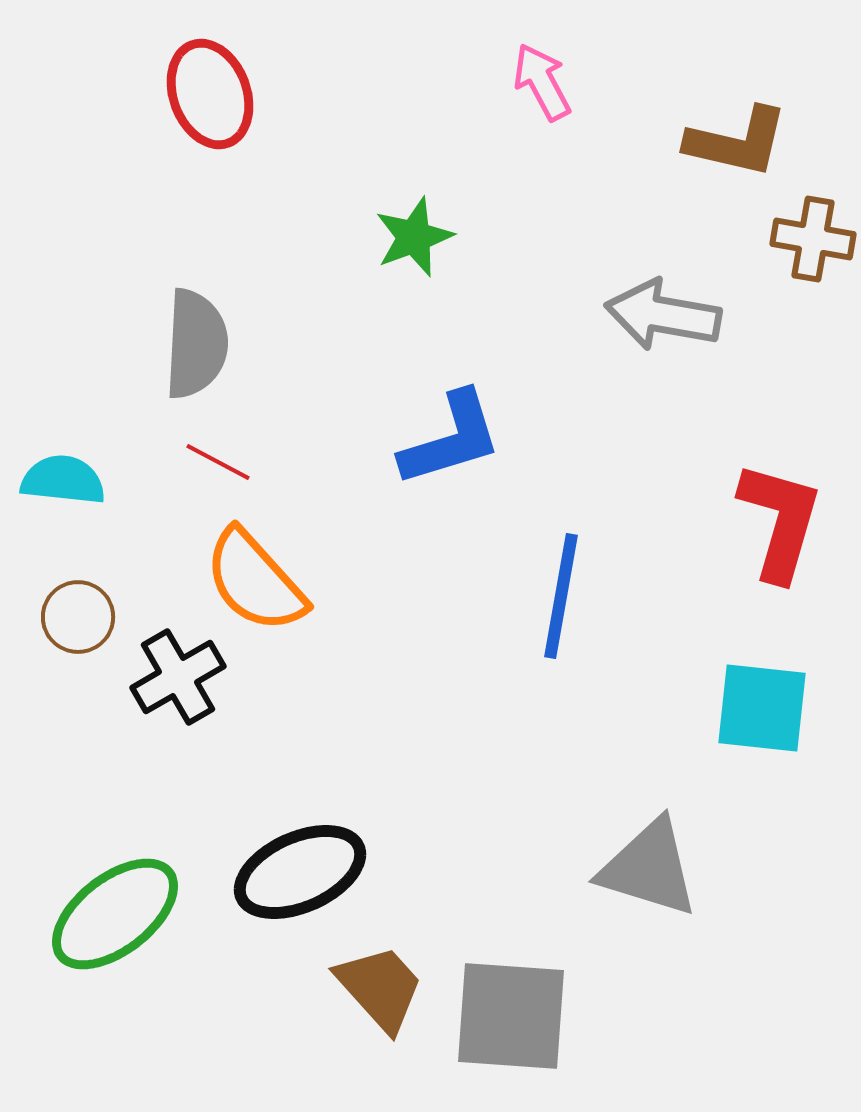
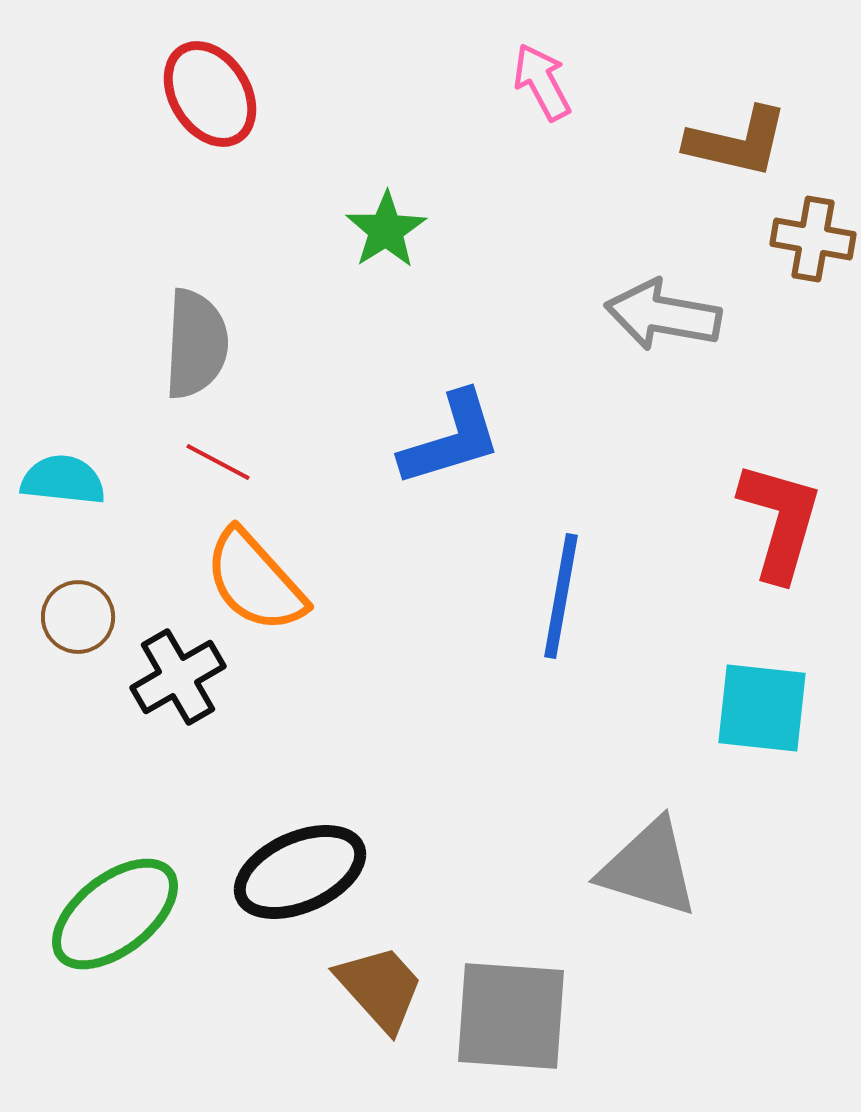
red ellipse: rotated 12 degrees counterclockwise
green star: moved 28 px left, 7 px up; rotated 12 degrees counterclockwise
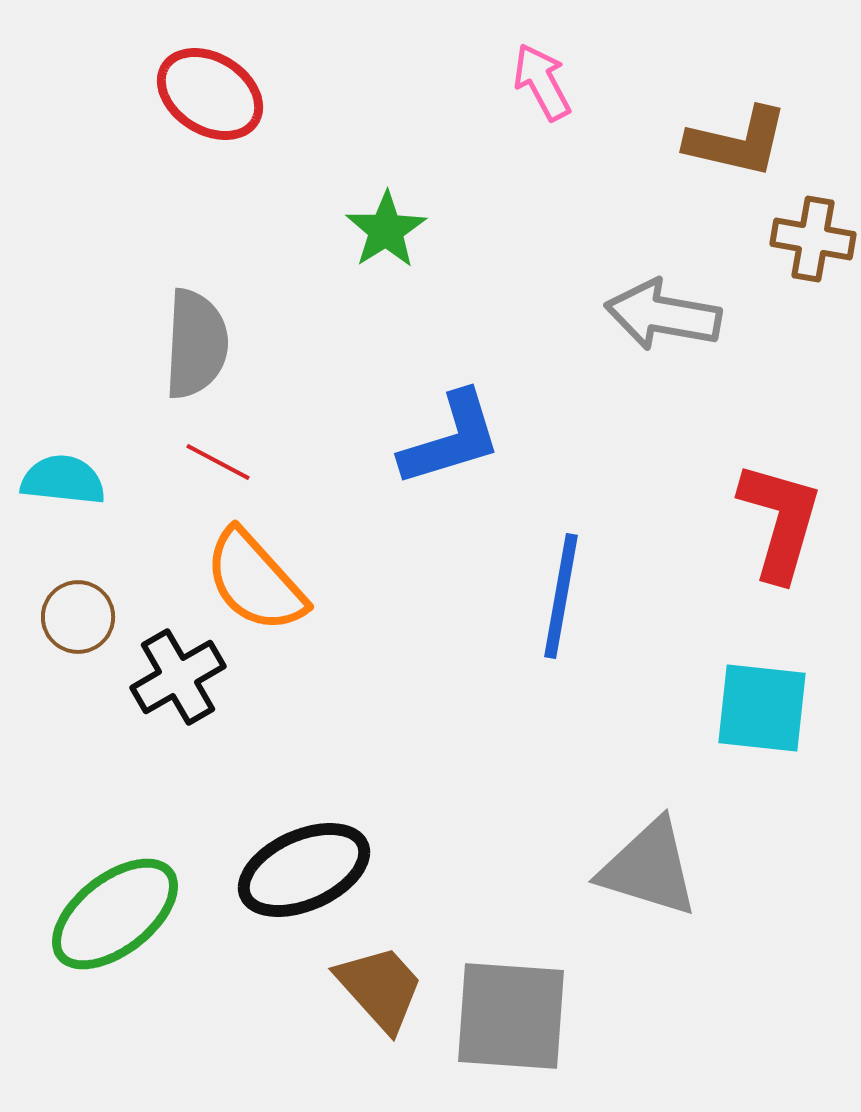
red ellipse: rotated 26 degrees counterclockwise
black ellipse: moved 4 px right, 2 px up
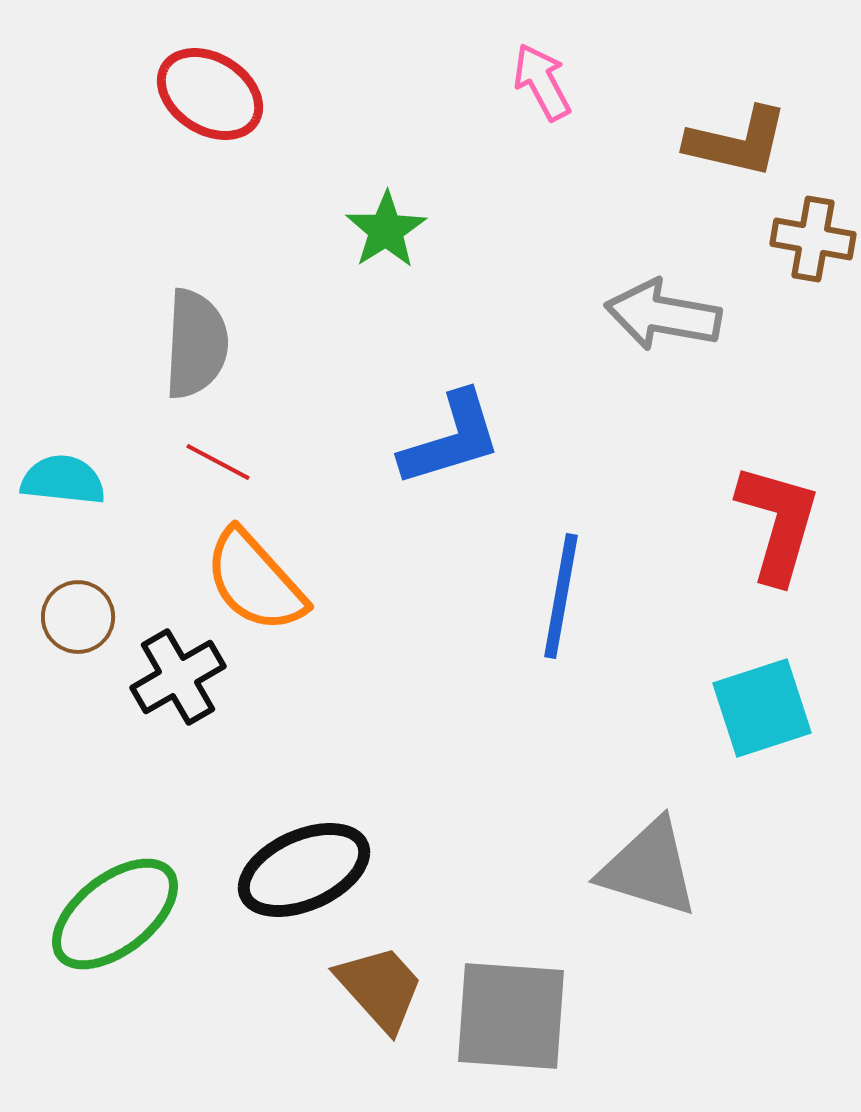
red L-shape: moved 2 px left, 2 px down
cyan square: rotated 24 degrees counterclockwise
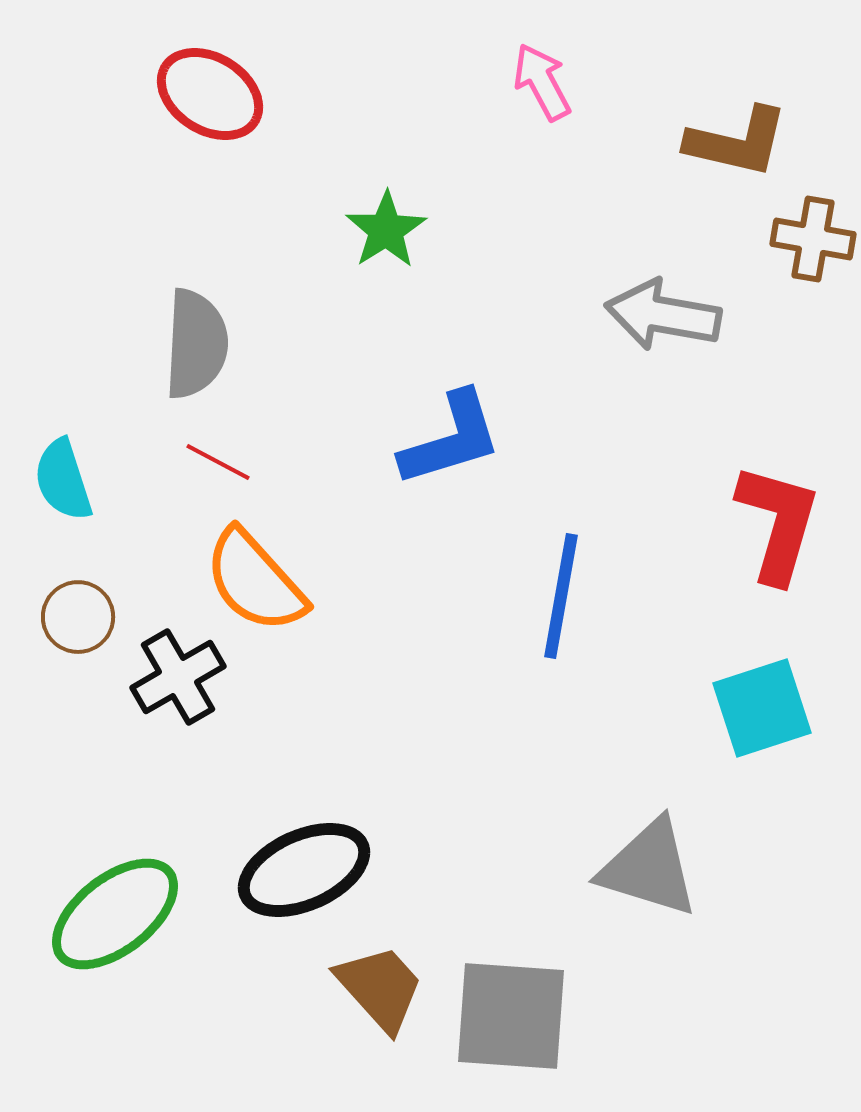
cyan semicircle: rotated 114 degrees counterclockwise
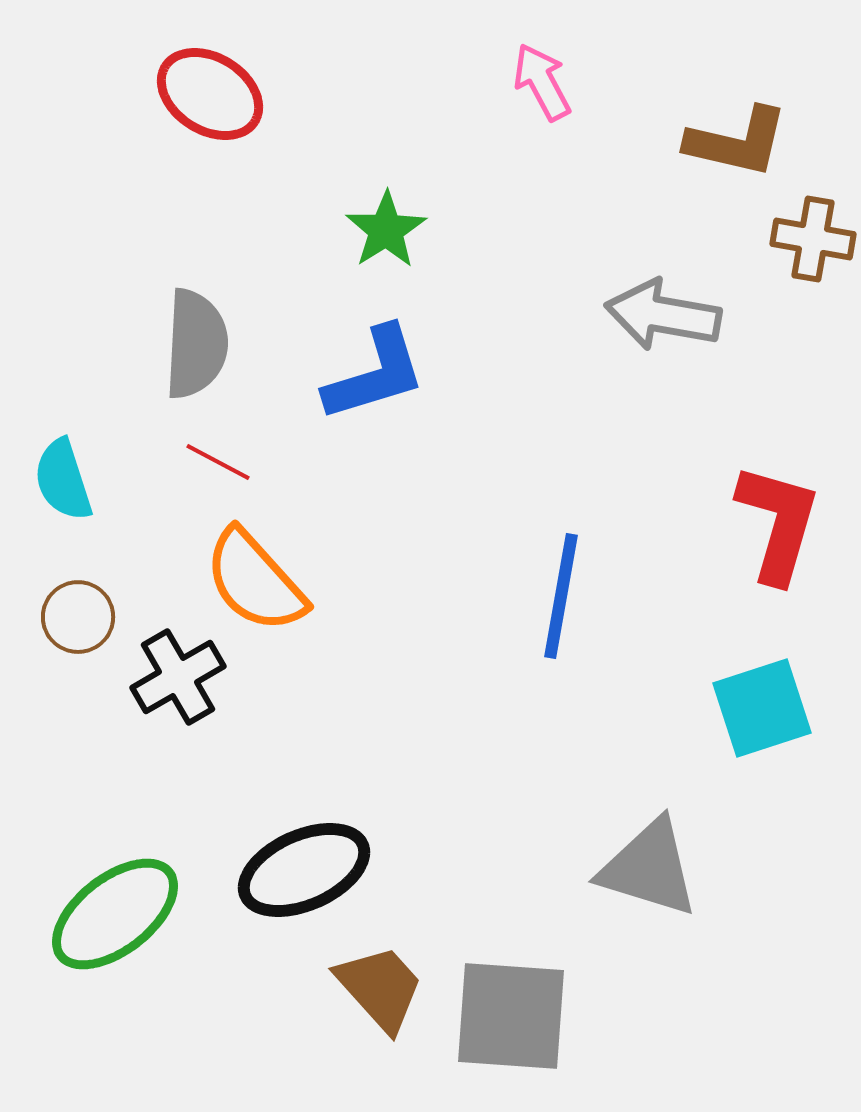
blue L-shape: moved 76 px left, 65 px up
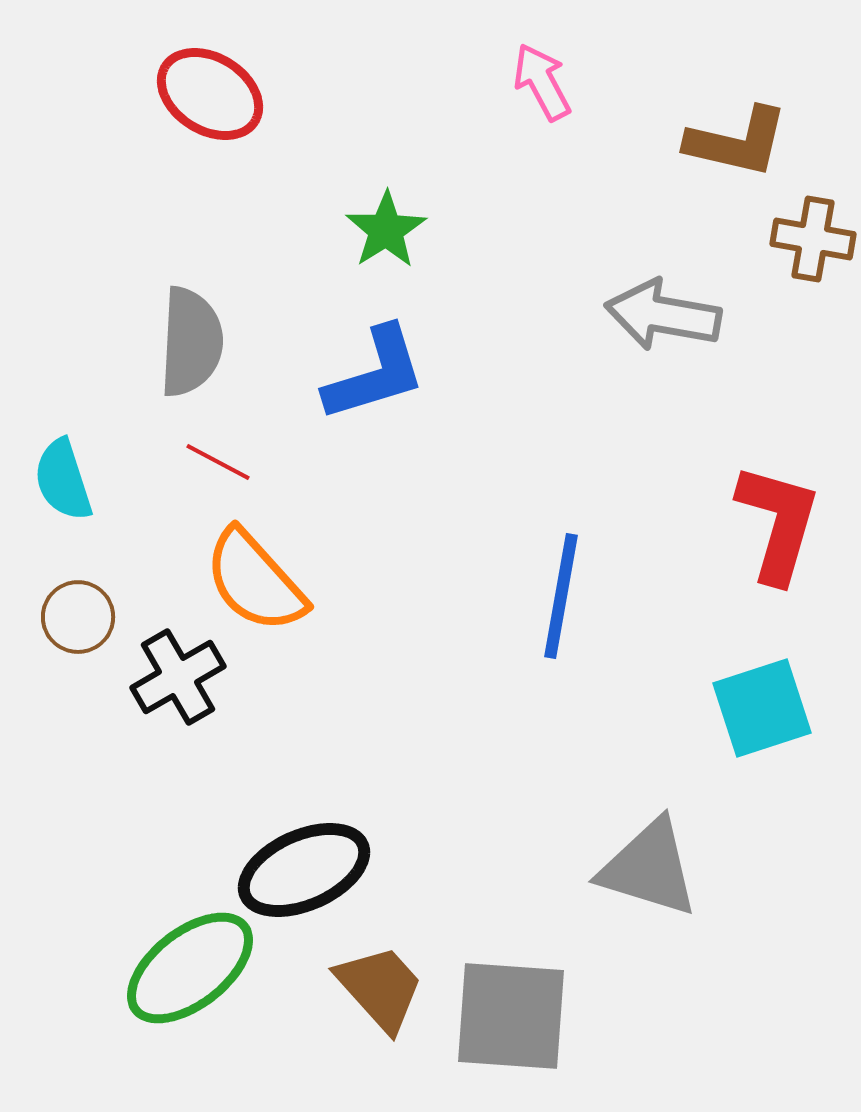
gray semicircle: moved 5 px left, 2 px up
green ellipse: moved 75 px right, 54 px down
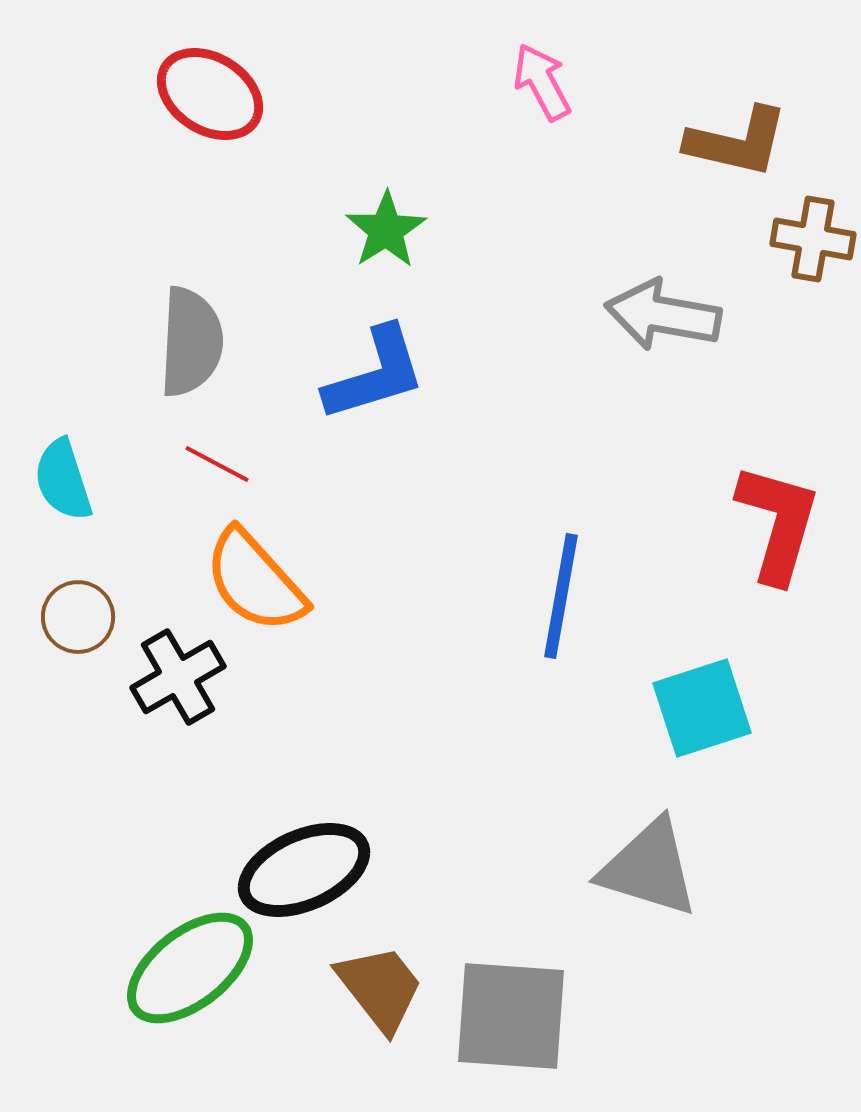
red line: moved 1 px left, 2 px down
cyan square: moved 60 px left
brown trapezoid: rotated 4 degrees clockwise
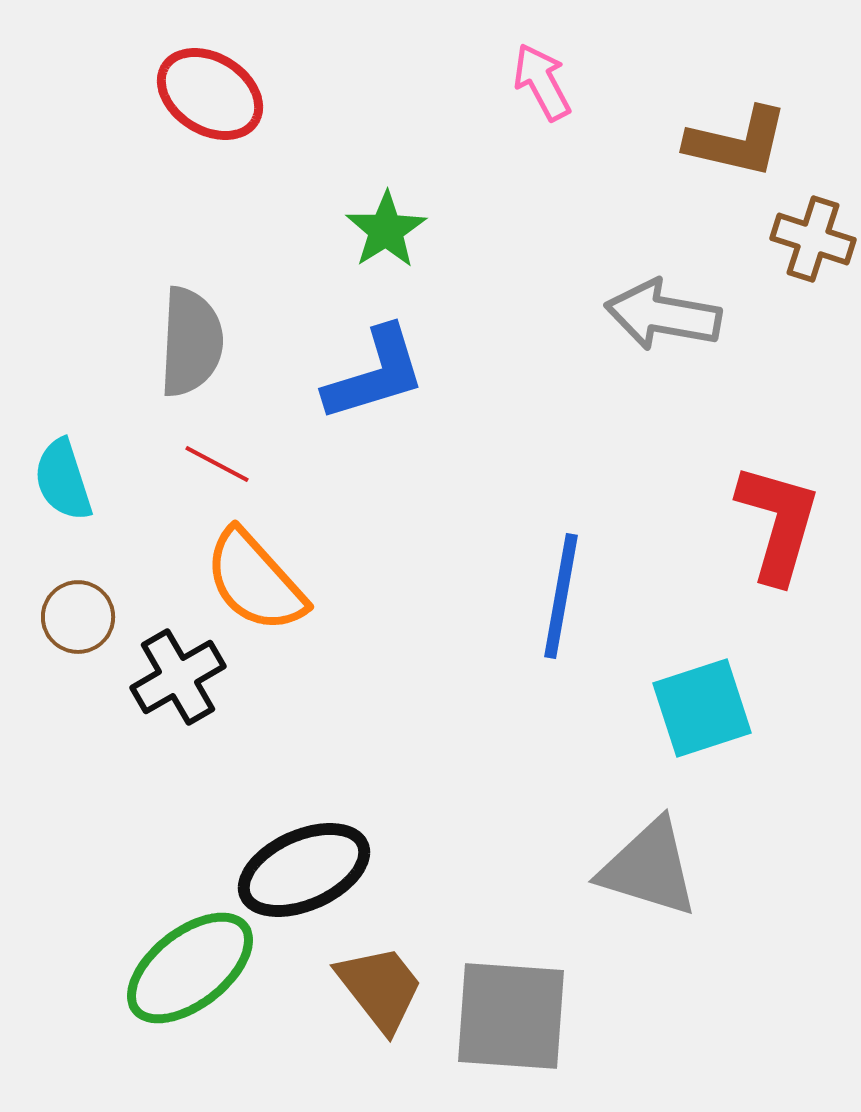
brown cross: rotated 8 degrees clockwise
